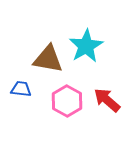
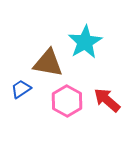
cyan star: moved 1 px left, 4 px up
brown triangle: moved 4 px down
blue trapezoid: rotated 40 degrees counterclockwise
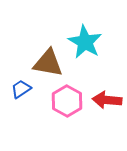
cyan star: rotated 12 degrees counterclockwise
red arrow: rotated 36 degrees counterclockwise
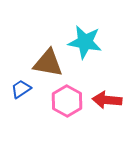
cyan star: rotated 20 degrees counterclockwise
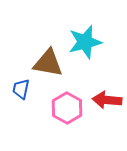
cyan star: rotated 24 degrees counterclockwise
blue trapezoid: rotated 45 degrees counterclockwise
pink hexagon: moved 7 px down
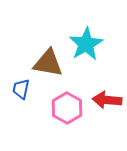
cyan star: moved 1 px right, 2 px down; rotated 16 degrees counterclockwise
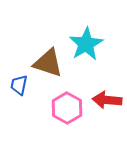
brown triangle: rotated 8 degrees clockwise
blue trapezoid: moved 2 px left, 4 px up
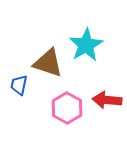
cyan star: moved 1 px down
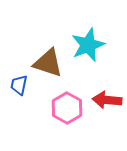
cyan star: moved 2 px right; rotated 8 degrees clockwise
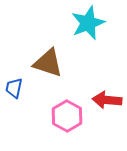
cyan star: moved 22 px up
blue trapezoid: moved 5 px left, 3 px down
pink hexagon: moved 8 px down
